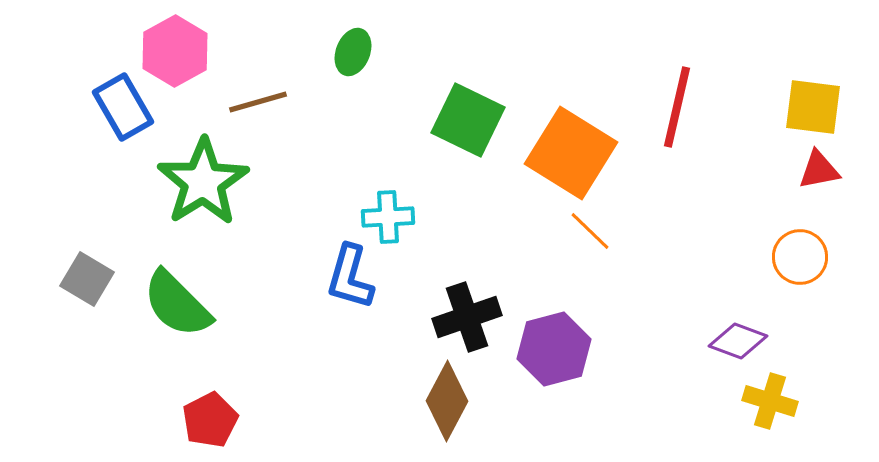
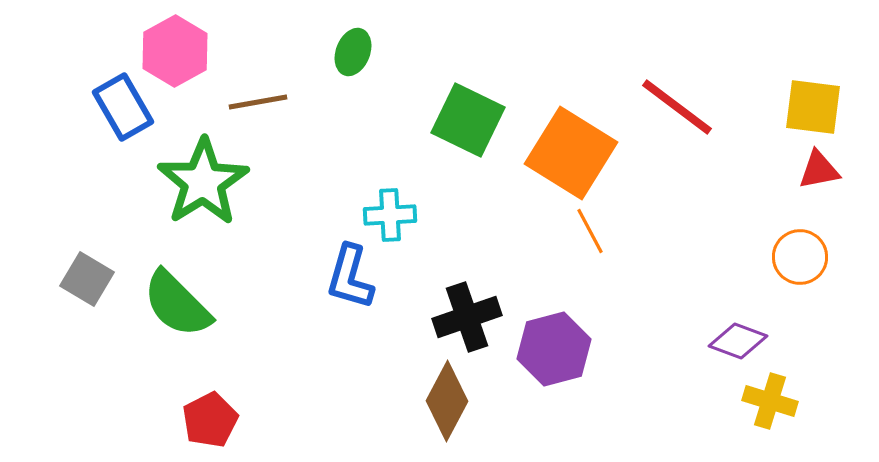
brown line: rotated 6 degrees clockwise
red line: rotated 66 degrees counterclockwise
cyan cross: moved 2 px right, 2 px up
orange line: rotated 18 degrees clockwise
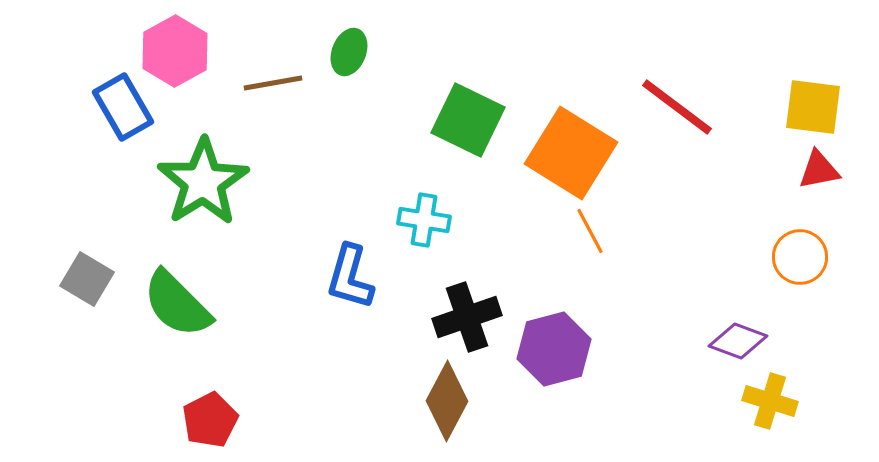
green ellipse: moved 4 px left
brown line: moved 15 px right, 19 px up
cyan cross: moved 34 px right, 5 px down; rotated 12 degrees clockwise
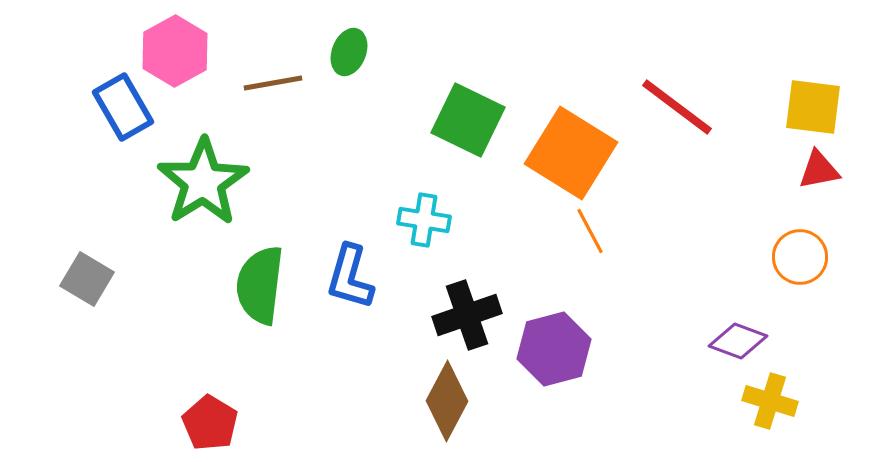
green semicircle: moved 83 px right, 19 px up; rotated 52 degrees clockwise
black cross: moved 2 px up
red pentagon: moved 3 px down; rotated 14 degrees counterclockwise
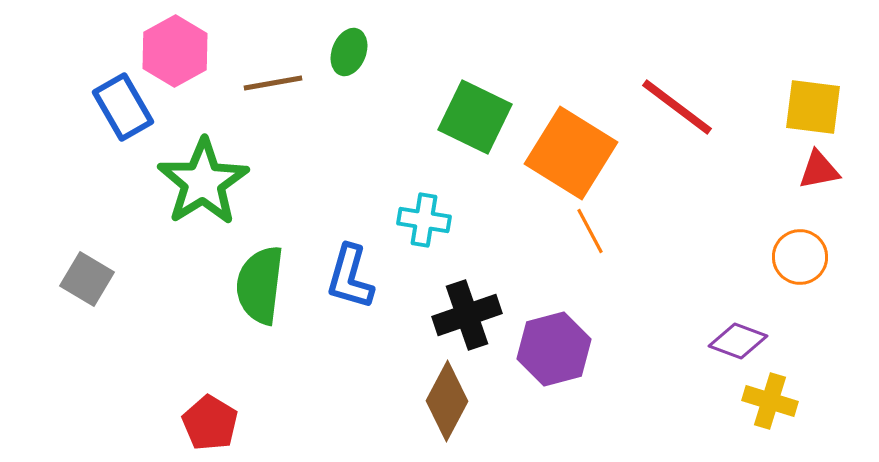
green square: moved 7 px right, 3 px up
